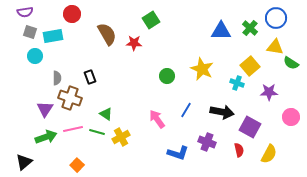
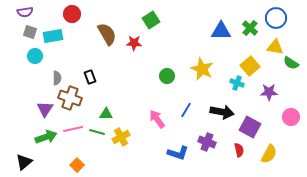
green triangle: rotated 32 degrees counterclockwise
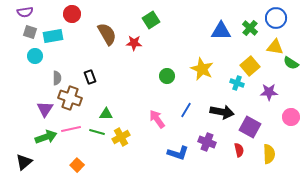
pink line: moved 2 px left
yellow semicircle: rotated 30 degrees counterclockwise
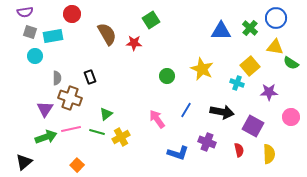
green triangle: rotated 40 degrees counterclockwise
purple square: moved 3 px right, 1 px up
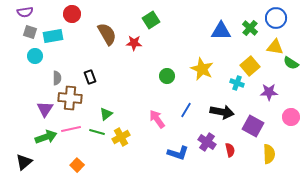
brown cross: rotated 15 degrees counterclockwise
purple cross: rotated 12 degrees clockwise
red semicircle: moved 9 px left
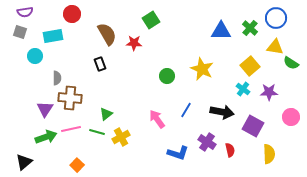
gray square: moved 10 px left
black rectangle: moved 10 px right, 13 px up
cyan cross: moved 6 px right, 6 px down; rotated 16 degrees clockwise
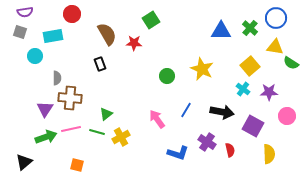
pink circle: moved 4 px left, 1 px up
orange square: rotated 32 degrees counterclockwise
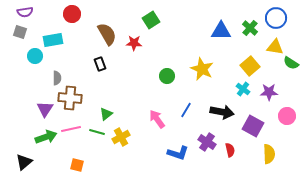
cyan rectangle: moved 4 px down
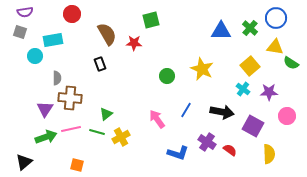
green square: rotated 18 degrees clockwise
red semicircle: rotated 40 degrees counterclockwise
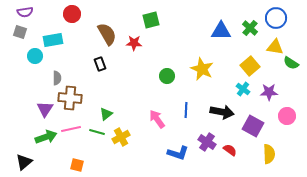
blue line: rotated 28 degrees counterclockwise
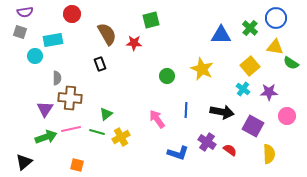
blue triangle: moved 4 px down
